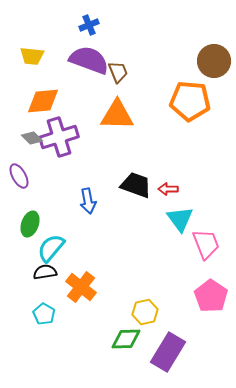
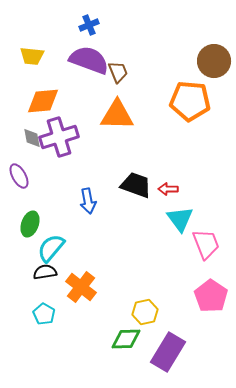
gray diamond: rotated 35 degrees clockwise
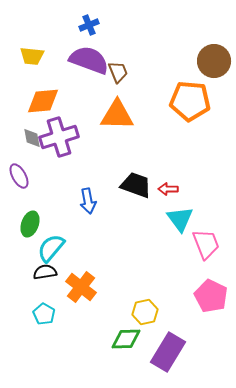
pink pentagon: rotated 8 degrees counterclockwise
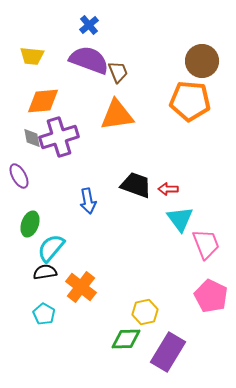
blue cross: rotated 18 degrees counterclockwise
brown circle: moved 12 px left
orange triangle: rotated 9 degrees counterclockwise
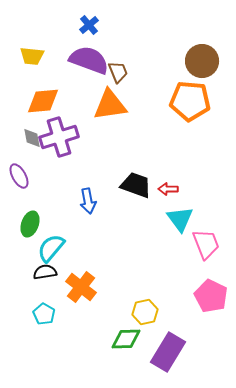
orange triangle: moved 7 px left, 10 px up
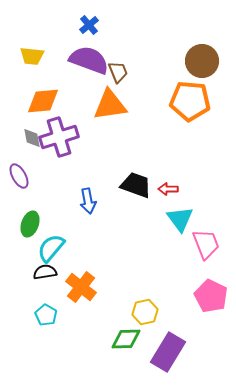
cyan pentagon: moved 2 px right, 1 px down
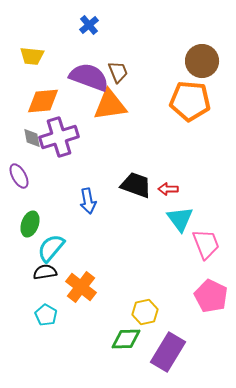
purple semicircle: moved 17 px down
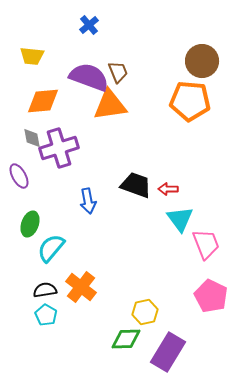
purple cross: moved 11 px down
black semicircle: moved 18 px down
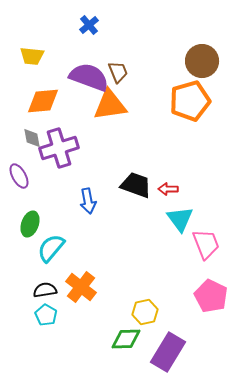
orange pentagon: rotated 21 degrees counterclockwise
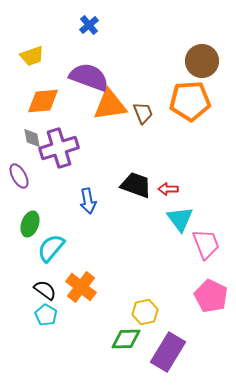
yellow trapezoid: rotated 25 degrees counterclockwise
brown trapezoid: moved 25 px right, 41 px down
orange pentagon: rotated 12 degrees clockwise
black semicircle: rotated 45 degrees clockwise
